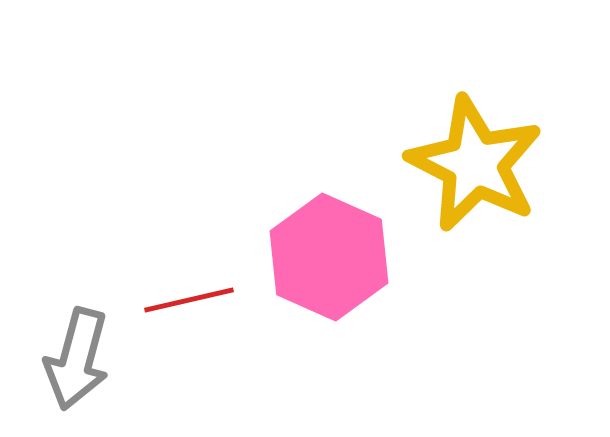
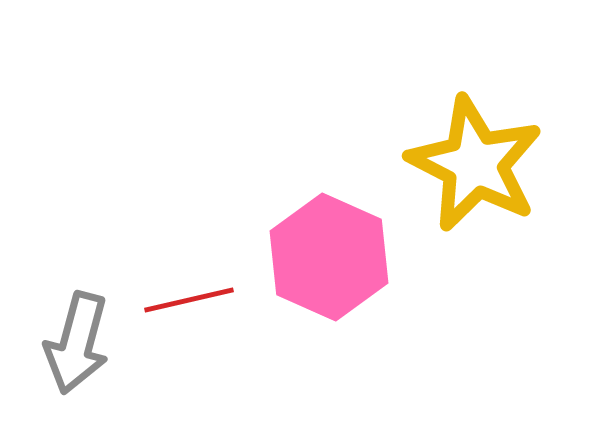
gray arrow: moved 16 px up
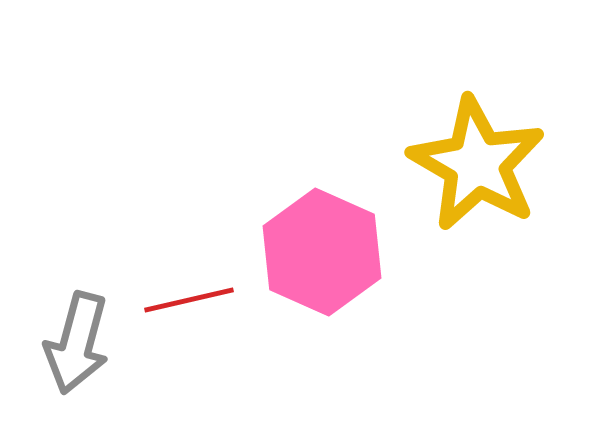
yellow star: moved 2 px right; rotated 3 degrees clockwise
pink hexagon: moved 7 px left, 5 px up
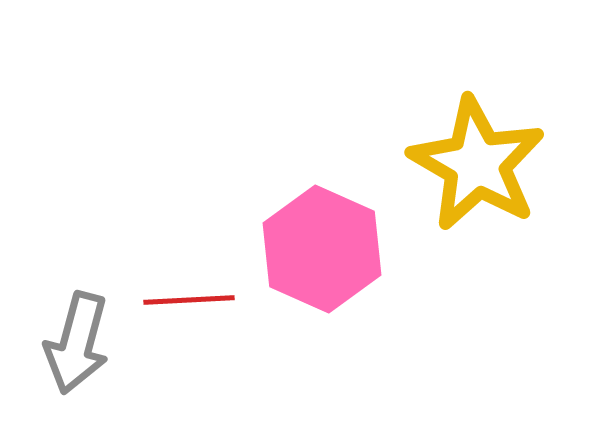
pink hexagon: moved 3 px up
red line: rotated 10 degrees clockwise
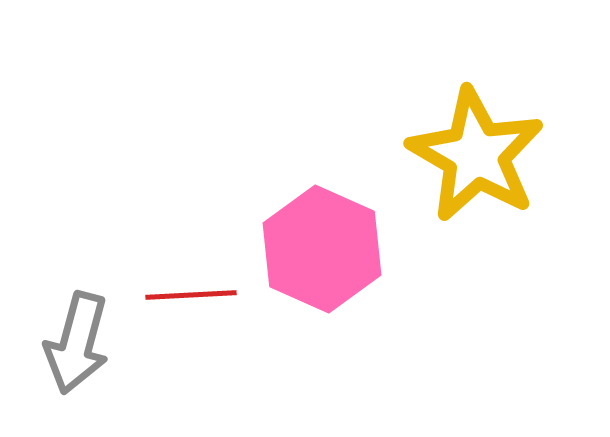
yellow star: moved 1 px left, 9 px up
red line: moved 2 px right, 5 px up
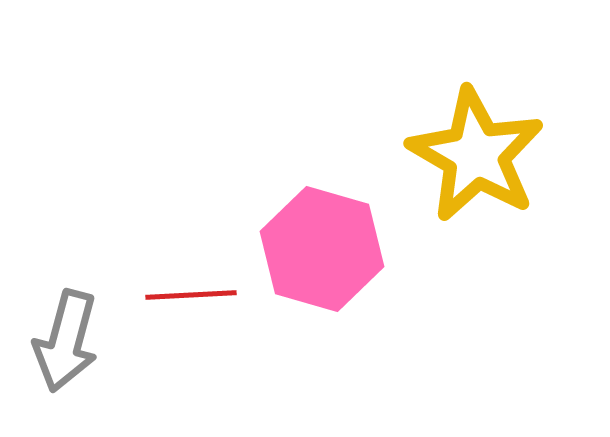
pink hexagon: rotated 8 degrees counterclockwise
gray arrow: moved 11 px left, 2 px up
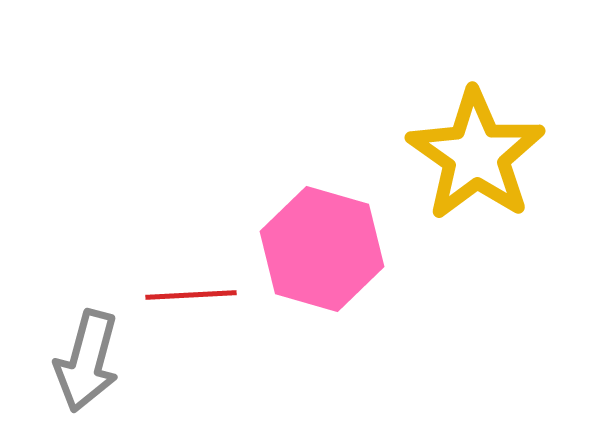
yellow star: rotated 5 degrees clockwise
gray arrow: moved 21 px right, 20 px down
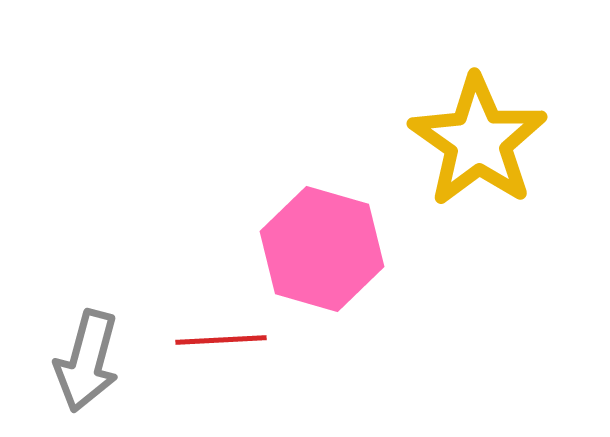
yellow star: moved 2 px right, 14 px up
red line: moved 30 px right, 45 px down
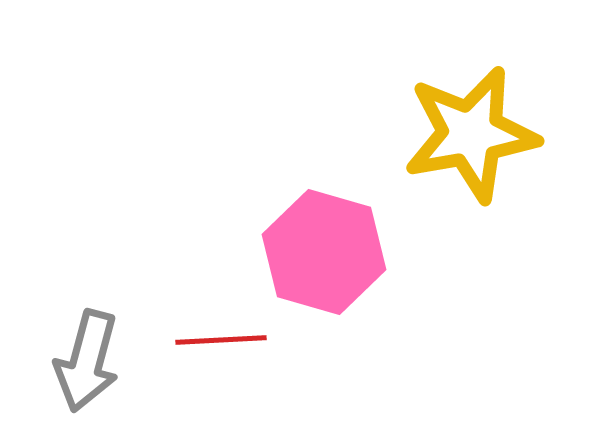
yellow star: moved 7 px left, 7 px up; rotated 27 degrees clockwise
pink hexagon: moved 2 px right, 3 px down
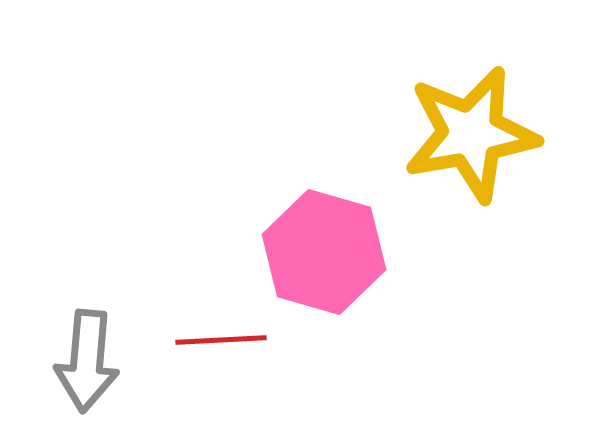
gray arrow: rotated 10 degrees counterclockwise
